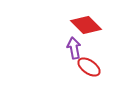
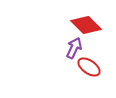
purple arrow: rotated 35 degrees clockwise
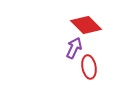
red ellipse: rotated 45 degrees clockwise
